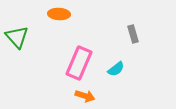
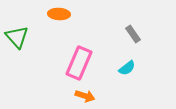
gray rectangle: rotated 18 degrees counterclockwise
cyan semicircle: moved 11 px right, 1 px up
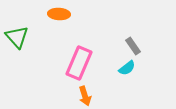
gray rectangle: moved 12 px down
orange arrow: rotated 54 degrees clockwise
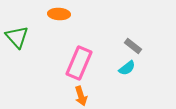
gray rectangle: rotated 18 degrees counterclockwise
orange arrow: moved 4 px left
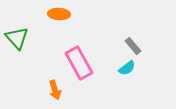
green triangle: moved 1 px down
gray rectangle: rotated 12 degrees clockwise
pink rectangle: rotated 52 degrees counterclockwise
orange arrow: moved 26 px left, 6 px up
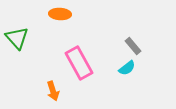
orange ellipse: moved 1 px right
orange arrow: moved 2 px left, 1 px down
